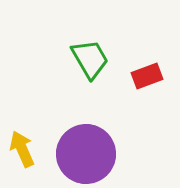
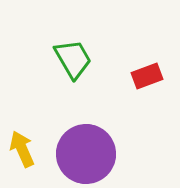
green trapezoid: moved 17 px left
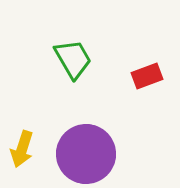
yellow arrow: rotated 138 degrees counterclockwise
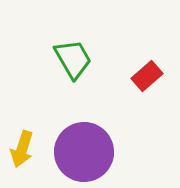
red rectangle: rotated 20 degrees counterclockwise
purple circle: moved 2 px left, 2 px up
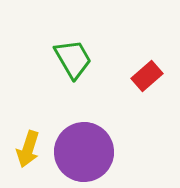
yellow arrow: moved 6 px right
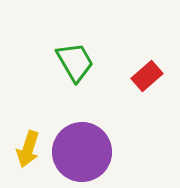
green trapezoid: moved 2 px right, 3 px down
purple circle: moved 2 px left
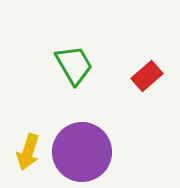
green trapezoid: moved 1 px left, 3 px down
yellow arrow: moved 3 px down
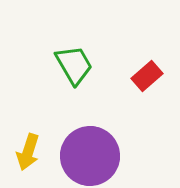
purple circle: moved 8 px right, 4 px down
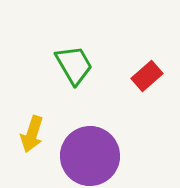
yellow arrow: moved 4 px right, 18 px up
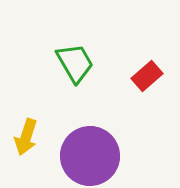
green trapezoid: moved 1 px right, 2 px up
yellow arrow: moved 6 px left, 3 px down
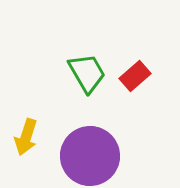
green trapezoid: moved 12 px right, 10 px down
red rectangle: moved 12 px left
